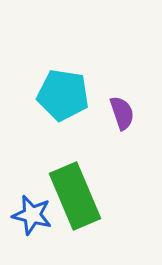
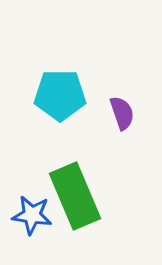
cyan pentagon: moved 3 px left; rotated 9 degrees counterclockwise
blue star: rotated 6 degrees counterclockwise
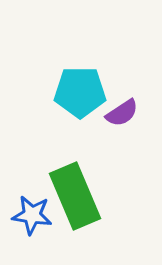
cyan pentagon: moved 20 px right, 3 px up
purple semicircle: rotated 76 degrees clockwise
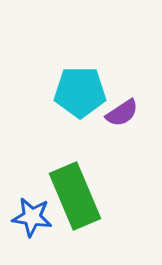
blue star: moved 2 px down
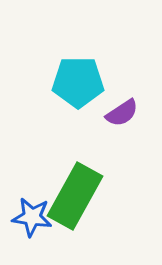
cyan pentagon: moved 2 px left, 10 px up
green rectangle: rotated 52 degrees clockwise
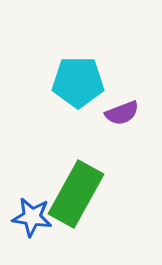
purple semicircle: rotated 12 degrees clockwise
green rectangle: moved 1 px right, 2 px up
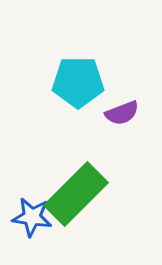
green rectangle: rotated 16 degrees clockwise
